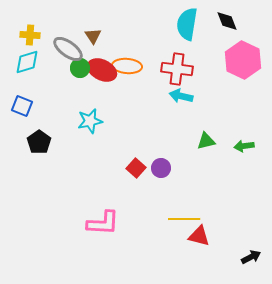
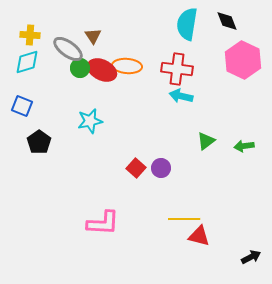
green triangle: rotated 24 degrees counterclockwise
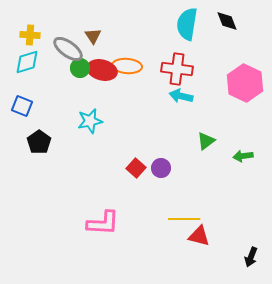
pink hexagon: moved 2 px right, 23 px down
red ellipse: rotated 12 degrees counterclockwise
green arrow: moved 1 px left, 10 px down
black arrow: rotated 138 degrees clockwise
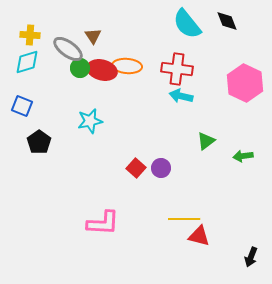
cyan semicircle: rotated 48 degrees counterclockwise
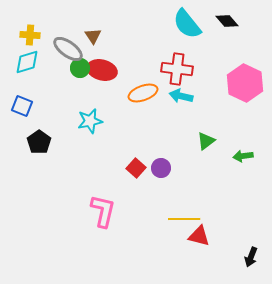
black diamond: rotated 20 degrees counterclockwise
orange ellipse: moved 16 px right, 27 px down; rotated 24 degrees counterclockwise
pink L-shape: moved 12 px up; rotated 80 degrees counterclockwise
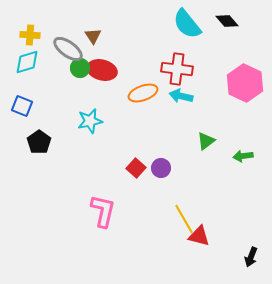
yellow line: rotated 60 degrees clockwise
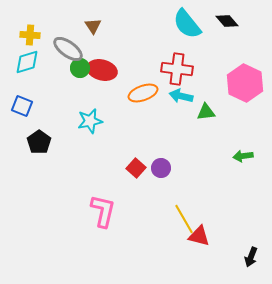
brown triangle: moved 10 px up
green triangle: moved 29 px up; rotated 30 degrees clockwise
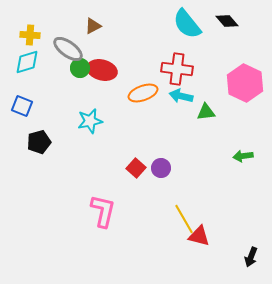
brown triangle: rotated 36 degrees clockwise
black pentagon: rotated 20 degrees clockwise
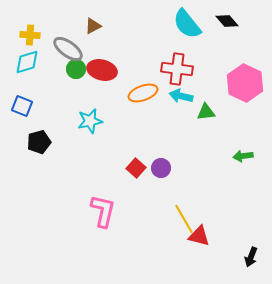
green circle: moved 4 px left, 1 px down
